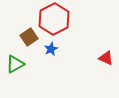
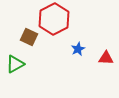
brown square: rotated 30 degrees counterclockwise
blue star: moved 27 px right
red triangle: rotated 21 degrees counterclockwise
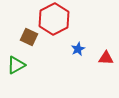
green triangle: moved 1 px right, 1 px down
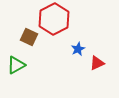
red triangle: moved 9 px left, 5 px down; rotated 28 degrees counterclockwise
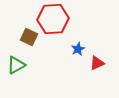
red hexagon: moved 1 px left; rotated 24 degrees clockwise
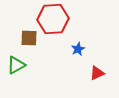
brown square: moved 1 px down; rotated 24 degrees counterclockwise
red triangle: moved 10 px down
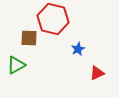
red hexagon: rotated 16 degrees clockwise
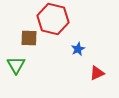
green triangle: rotated 30 degrees counterclockwise
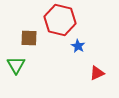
red hexagon: moved 7 px right, 1 px down
blue star: moved 3 px up; rotated 16 degrees counterclockwise
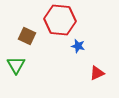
red hexagon: rotated 8 degrees counterclockwise
brown square: moved 2 px left, 2 px up; rotated 24 degrees clockwise
blue star: rotated 16 degrees counterclockwise
